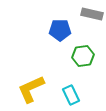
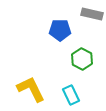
green hexagon: moved 1 px left, 3 px down; rotated 25 degrees counterclockwise
yellow L-shape: rotated 88 degrees clockwise
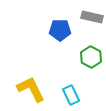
gray rectangle: moved 3 px down
green hexagon: moved 9 px right, 2 px up
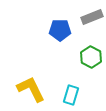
gray rectangle: rotated 35 degrees counterclockwise
cyan rectangle: rotated 42 degrees clockwise
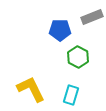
green hexagon: moved 13 px left
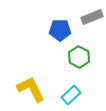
green hexagon: moved 1 px right
cyan rectangle: rotated 30 degrees clockwise
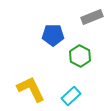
blue pentagon: moved 7 px left, 5 px down
green hexagon: moved 1 px right, 1 px up
cyan rectangle: moved 1 px down
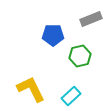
gray rectangle: moved 1 px left, 2 px down
green hexagon: rotated 20 degrees clockwise
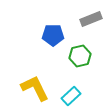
yellow L-shape: moved 4 px right, 1 px up
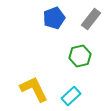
gray rectangle: rotated 30 degrees counterclockwise
blue pentagon: moved 1 px right, 17 px up; rotated 20 degrees counterclockwise
yellow L-shape: moved 1 px left, 1 px down
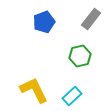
blue pentagon: moved 10 px left, 4 px down
yellow L-shape: moved 1 px down
cyan rectangle: moved 1 px right
